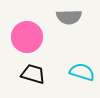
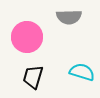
black trapezoid: moved 3 px down; rotated 90 degrees counterclockwise
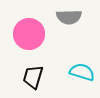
pink circle: moved 2 px right, 3 px up
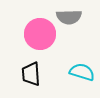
pink circle: moved 11 px right
black trapezoid: moved 2 px left, 3 px up; rotated 20 degrees counterclockwise
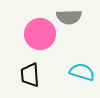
black trapezoid: moved 1 px left, 1 px down
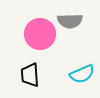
gray semicircle: moved 1 px right, 4 px down
cyan semicircle: moved 2 px down; rotated 140 degrees clockwise
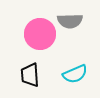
cyan semicircle: moved 7 px left
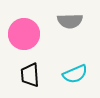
pink circle: moved 16 px left
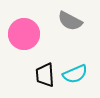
gray semicircle: rotated 30 degrees clockwise
black trapezoid: moved 15 px right
